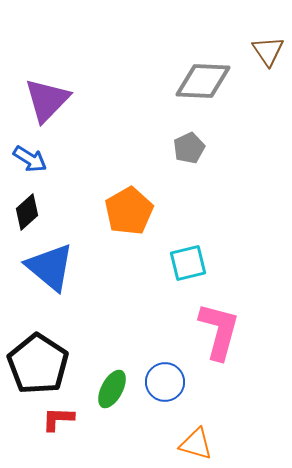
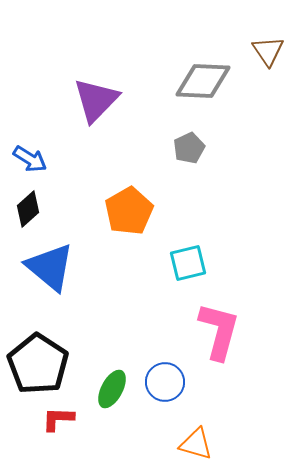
purple triangle: moved 49 px right
black diamond: moved 1 px right, 3 px up
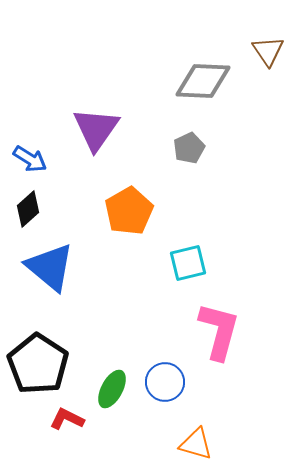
purple triangle: moved 29 px down; rotated 9 degrees counterclockwise
red L-shape: moved 9 px right; rotated 24 degrees clockwise
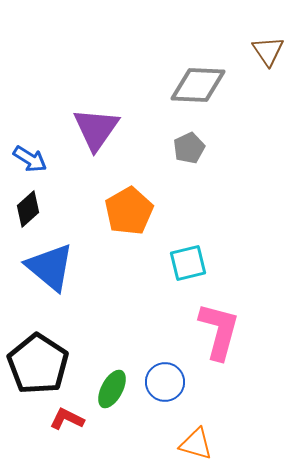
gray diamond: moved 5 px left, 4 px down
